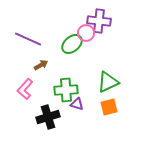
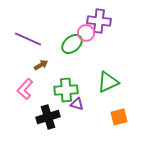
orange square: moved 10 px right, 10 px down
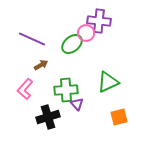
purple line: moved 4 px right
purple triangle: rotated 32 degrees clockwise
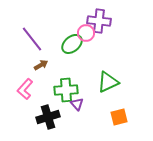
purple line: rotated 28 degrees clockwise
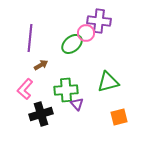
purple line: moved 2 px left, 1 px up; rotated 44 degrees clockwise
green triangle: rotated 10 degrees clockwise
black cross: moved 7 px left, 3 px up
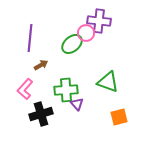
green triangle: rotated 35 degrees clockwise
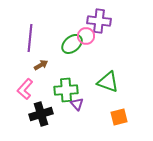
pink circle: moved 3 px down
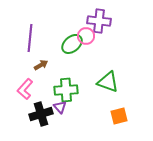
purple triangle: moved 17 px left, 3 px down
orange square: moved 1 px up
